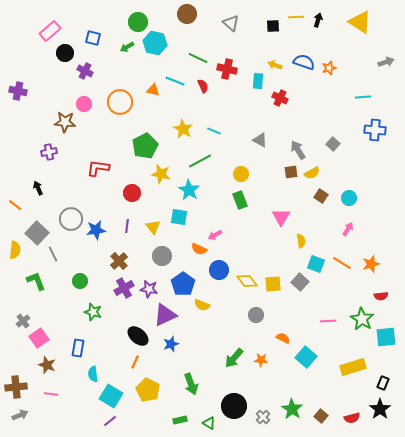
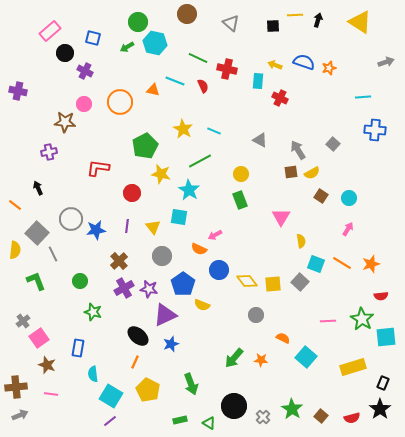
yellow line at (296, 17): moved 1 px left, 2 px up
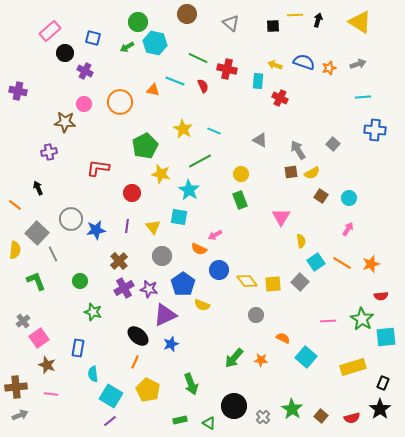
gray arrow at (386, 62): moved 28 px left, 2 px down
cyan square at (316, 264): moved 2 px up; rotated 36 degrees clockwise
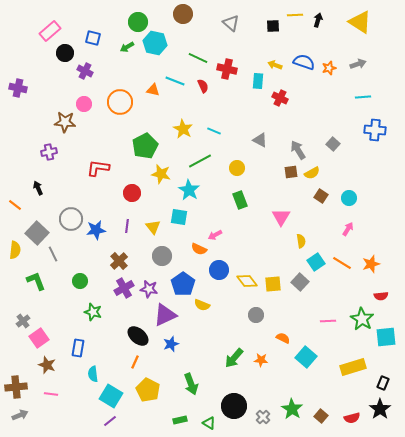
brown circle at (187, 14): moved 4 px left
purple cross at (18, 91): moved 3 px up
yellow circle at (241, 174): moved 4 px left, 6 px up
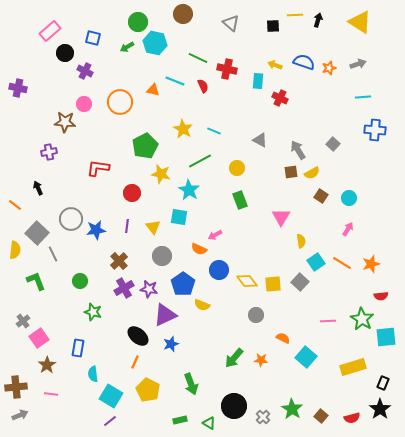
brown star at (47, 365): rotated 18 degrees clockwise
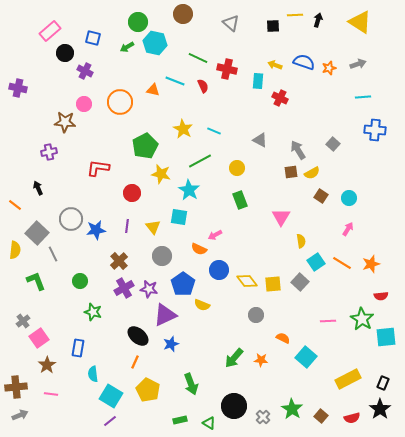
yellow rectangle at (353, 367): moved 5 px left, 12 px down; rotated 10 degrees counterclockwise
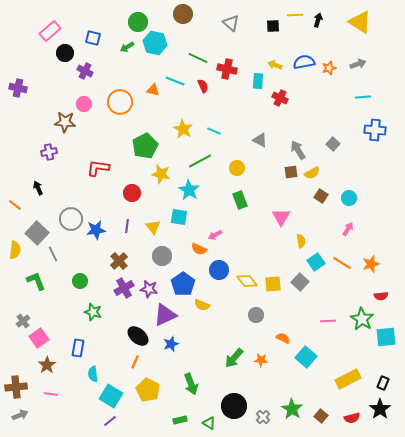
blue semicircle at (304, 62): rotated 30 degrees counterclockwise
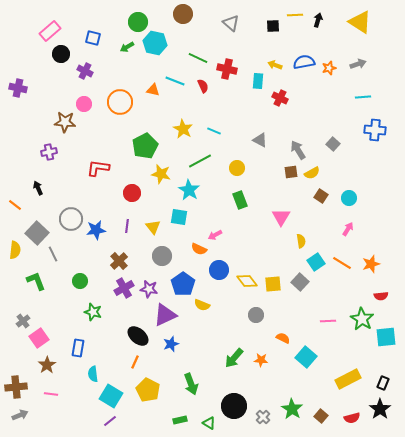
black circle at (65, 53): moved 4 px left, 1 px down
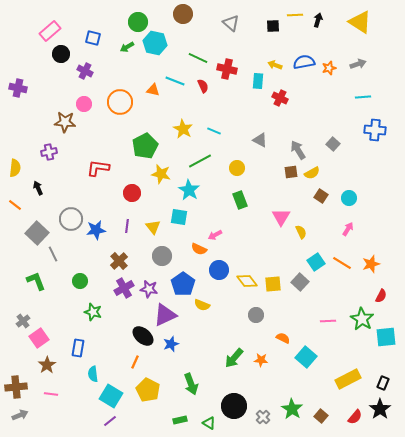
yellow semicircle at (301, 241): moved 9 px up; rotated 16 degrees counterclockwise
yellow semicircle at (15, 250): moved 82 px up
red semicircle at (381, 296): rotated 56 degrees counterclockwise
black ellipse at (138, 336): moved 5 px right
red semicircle at (352, 418): moved 3 px right, 1 px up; rotated 35 degrees counterclockwise
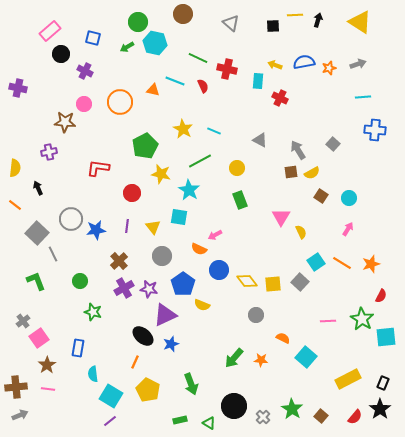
pink line at (51, 394): moved 3 px left, 5 px up
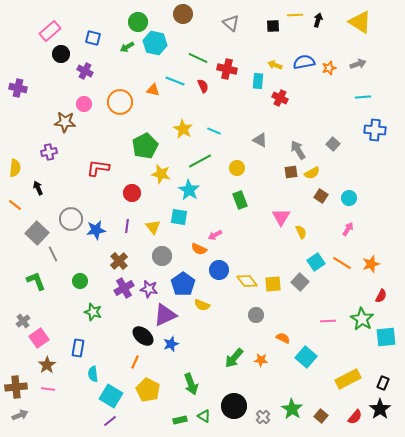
green triangle at (209, 423): moved 5 px left, 7 px up
